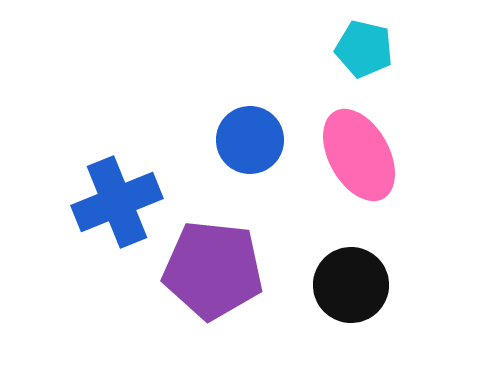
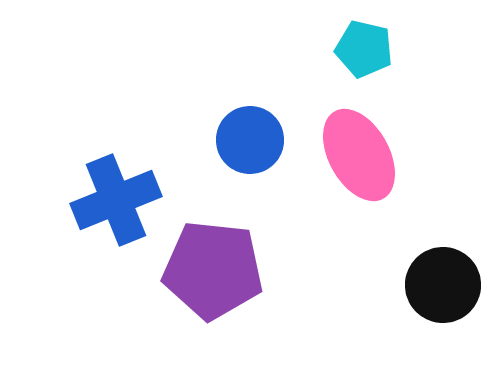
blue cross: moved 1 px left, 2 px up
black circle: moved 92 px right
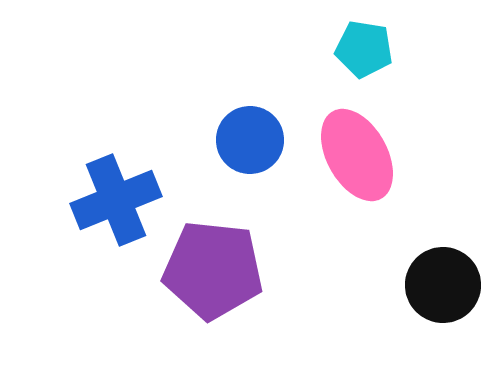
cyan pentagon: rotated 4 degrees counterclockwise
pink ellipse: moved 2 px left
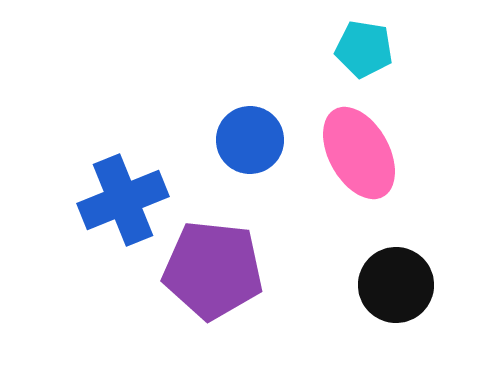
pink ellipse: moved 2 px right, 2 px up
blue cross: moved 7 px right
black circle: moved 47 px left
